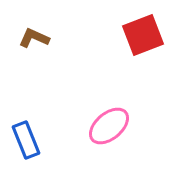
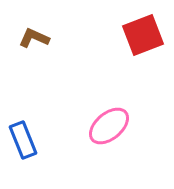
blue rectangle: moved 3 px left
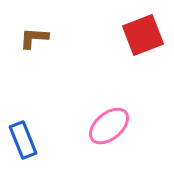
brown L-shape: rotated 20 degrees counterclockwise
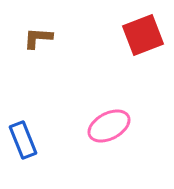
brown L-shape: moved 4 px right
pink ellipse: rotated 12 degrees clockwise
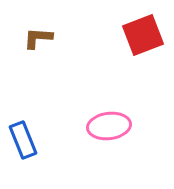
pink ellipse: rotated 21 degrees clockwise
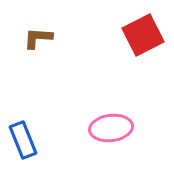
red square: rotated 6 degrees counterclockwise
pink ellipse: moved 2 px right, 2 px down
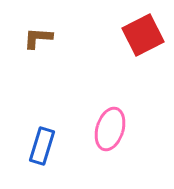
pink ellipse: moved 1 px left, 1 px down; rotated 66 degrees counterclockwise
blue rectangle: moved 19 px right, 6 px down; rotated 39 degrees clockwise
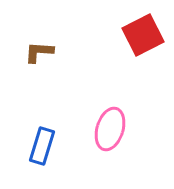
brown L-shape: moved 1 px right, 14 px down
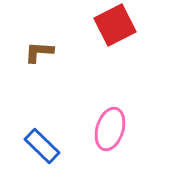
red square: moved 28 px left, 10 px up
blue rectangle: rotated 63 degrees counterclockwise
